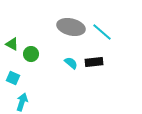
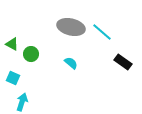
black rectangle: moved 29 px right; rotated 42 degrees clockwise
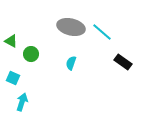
green triangle: moved 1 px left, 3 px up
cyan semicircle: rotated 112 degrees counterclockwise
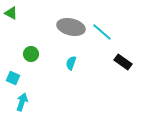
green triangle: moved 28 px up
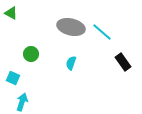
black rectangle: rotated 18 degrees clockwise
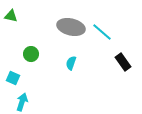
green triangle: moved 3 px down; rotated 16 degrees counterclockwise
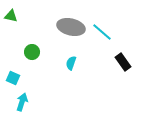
green circle: moved 1 px right, 2 px up
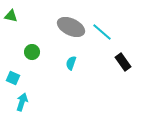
gray ellipse: rotated 12 degrees clockwise
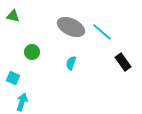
green triangle: moved 2 px right
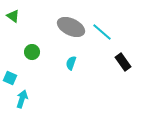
green triangle: rotated 24 degrees clockwise
cyan square: moved 3 px left
cyan arrow: moved 3 px up
